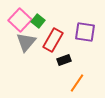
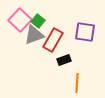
gray triangle: moved 8 px right, 7 px up; rotated 30 degrees clockwise
orange line: rotated 30 degrees counterclockwise
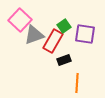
green square: moved 26 px right, 5 px down; rotated 16 degrees clockwise
purple square: moved 2 px down
red rectangle: moved 1 px down
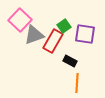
black rectangle: moved 6 px right, 1 px down; rotated 48 degrees clockwise
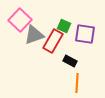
green square: rotated 32 degrees counterclockwise
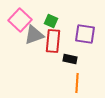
green square: moved 13 px left, 5 px up
red rectangle: rotated 25 degrees counterclockwise
black rectangle: moved 2 px up; rotated 16 degrees counterclockwise
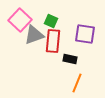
orange line: rotated 18 degrees clockwise
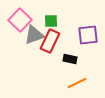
green square: rotated 24 degrees counterclockwise
purple square: moved 3 px right, 1 px down; rotated 15 degrees counterclockwise
red rectangle: moved 3 px left; rotated 20 degrees clockwise
orange line: rotated 42 degrees clockwise
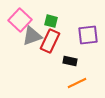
green square: rotated 16 degrees clockwise
gray triangle: moved 2 px left, 1 px down
black rectangle: moved 2 px down
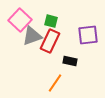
orange line: moved 22 px left; rotated 30 degrees counterclockwise
